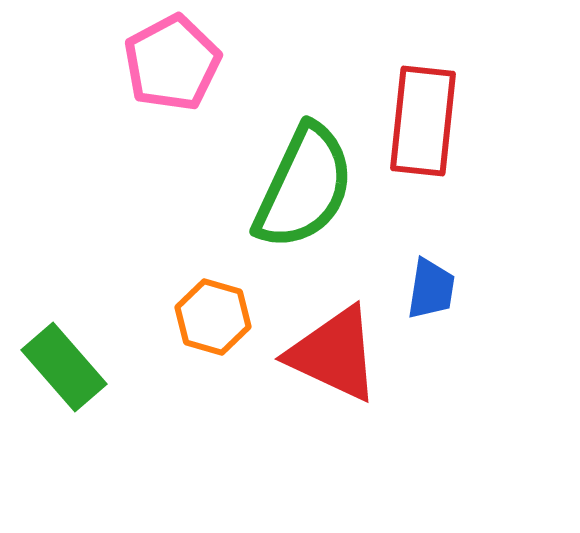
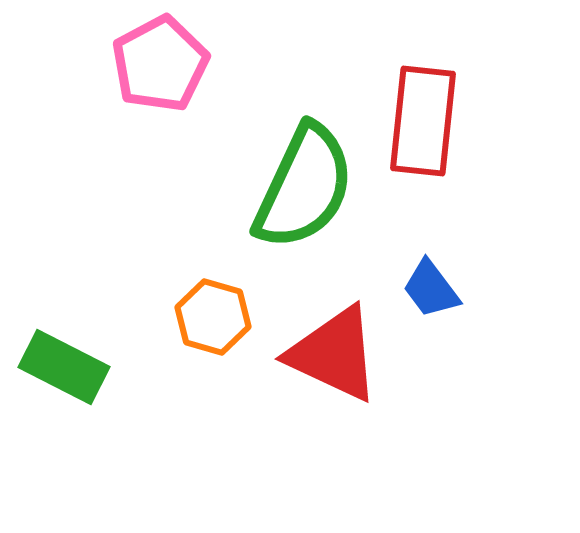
pink pentagon: moved 12 px left, 1 px down
blue trapezoid: rotated 134 degrees clockwise
green rectangle: rotated 22 degrees counterclockwise
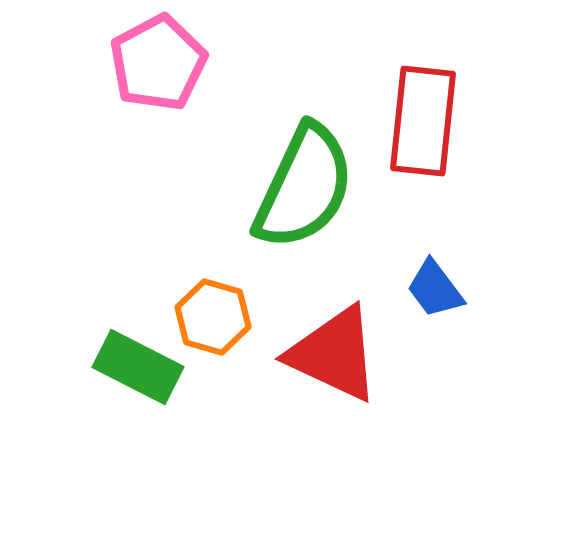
pink pentagon: moved 2 px left, 1 px up
blue trapezoid: moved 4 px right
green rectangle: moved 74 px right
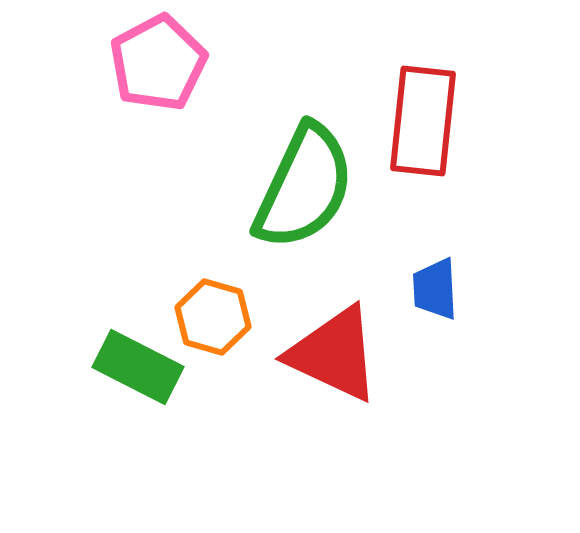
blue trapezoid: rotated 34 degrees clockwise
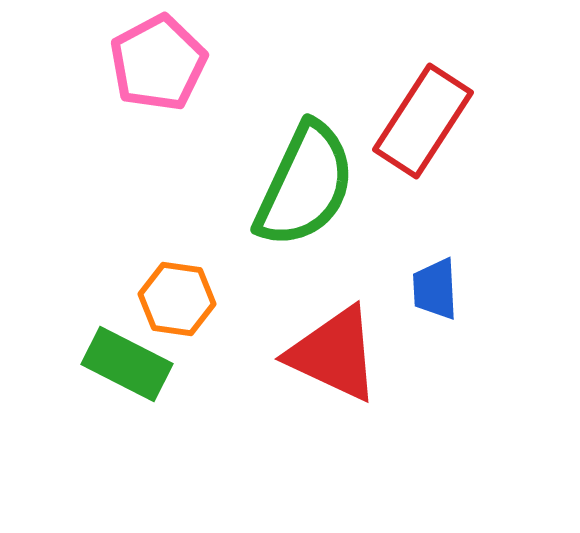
red rectangle: rotated 27 degrees clockwise
green semicircle: moved 1 px right, 2 px up
orange hexagon: moved 36 px left, 18 px up; rotated 8 degrees counterclockwise
green rectangle: moved 11 px left, 3 px up
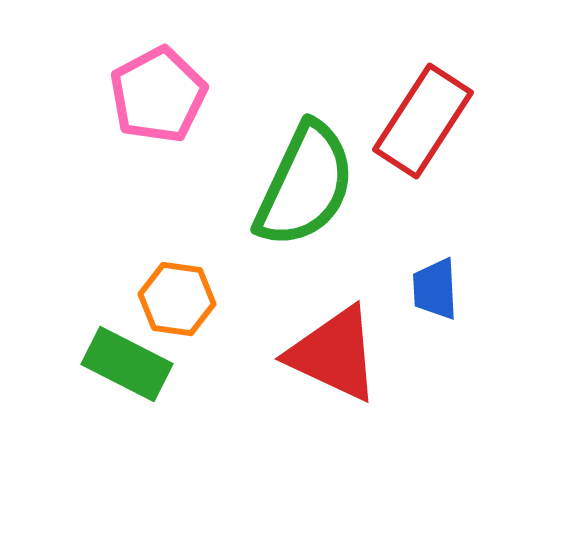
pink pentagon: moved 32 px down
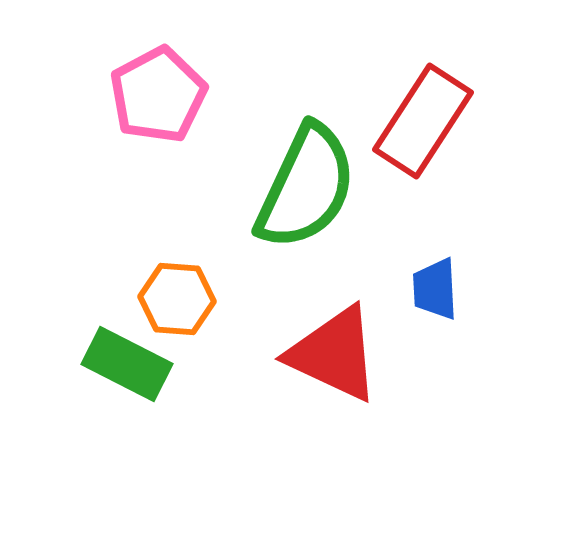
green semicircle: moved 1 px right, 2 px down
orange hexagon: rotated 4 degrees counterclockwise
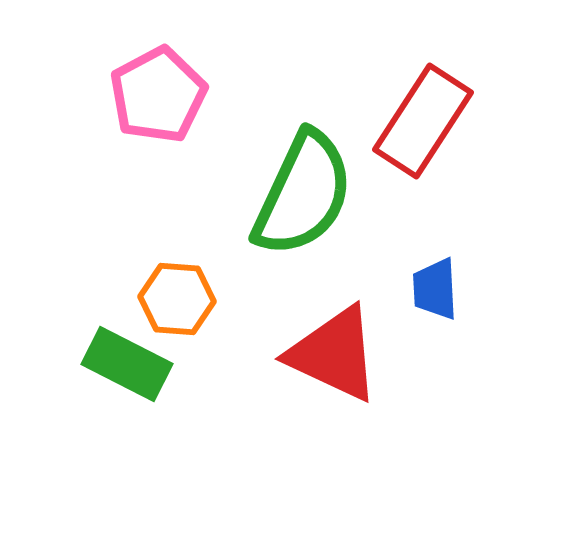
green semicircle: moved 3 px left, 7 px down
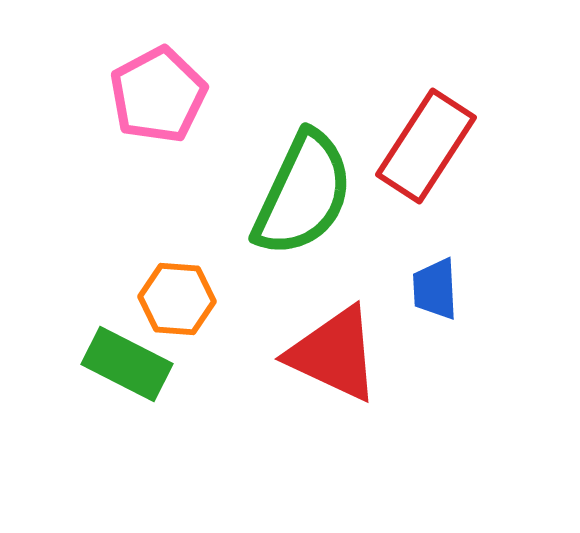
red rectangle: moved 3 px right, 25 px down
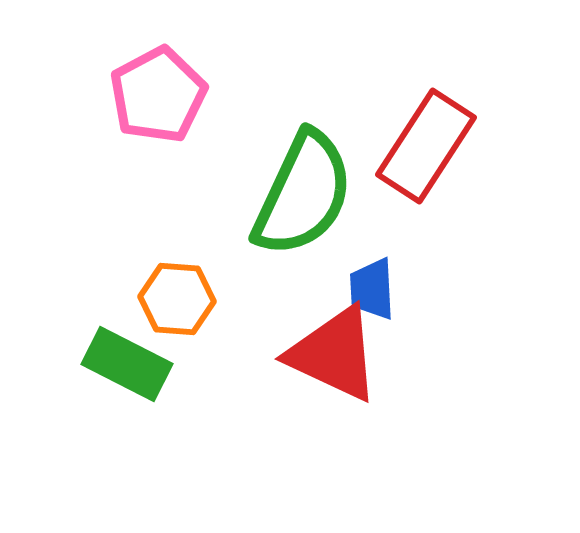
blue trapezoid: moved 63 px left
